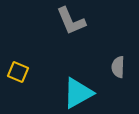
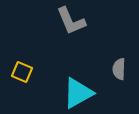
gray semicircle: moved 1 px right, 2 px down
yellow square: moved 4 px right
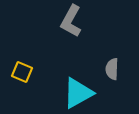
gray L-shape: rotated 52 degrees clockwise
gray semicircle: moved 7 px left
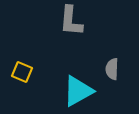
gray L-shape: rotated 24 degrees counterclockwise
cyan triangle: moved 2 px up
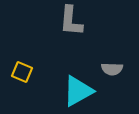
gray semicircle: rotated 90 degrees counterclockwise
